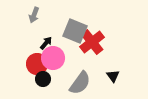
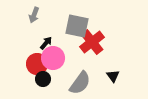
gray square: moved 2 px right, 5 px up; rotated 10 degrees counterclockwise
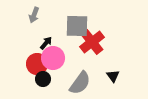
gray square: rotated 10 degrees counterclockwise
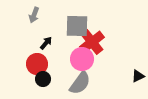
pink circle: moved 29 px right, 1 px down
black triangle: moved 25 px right; rotated 40 degrees clockwise
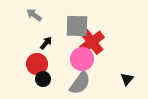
gray arrow: rotated 105 degrees clockwise
black triangle: moved 11 px left, 3 px down; rotated 24 degrees counterclockwise
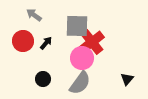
pink circle: moved 1 px up
red circle: moved 14 px left, 23 px up
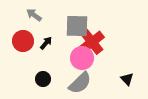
black triangle: rotated 24 degrees counterclockwise
gray semicircle: rotated 10 degrees clockwise
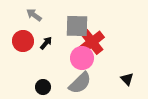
black circle: moved 8 px down
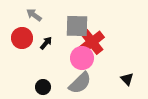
red circle: moved 1 px left, 3 px up
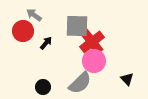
red circle: moved 1 px right, 7 px up
pink circle: moved 12 px right, 3 px down
